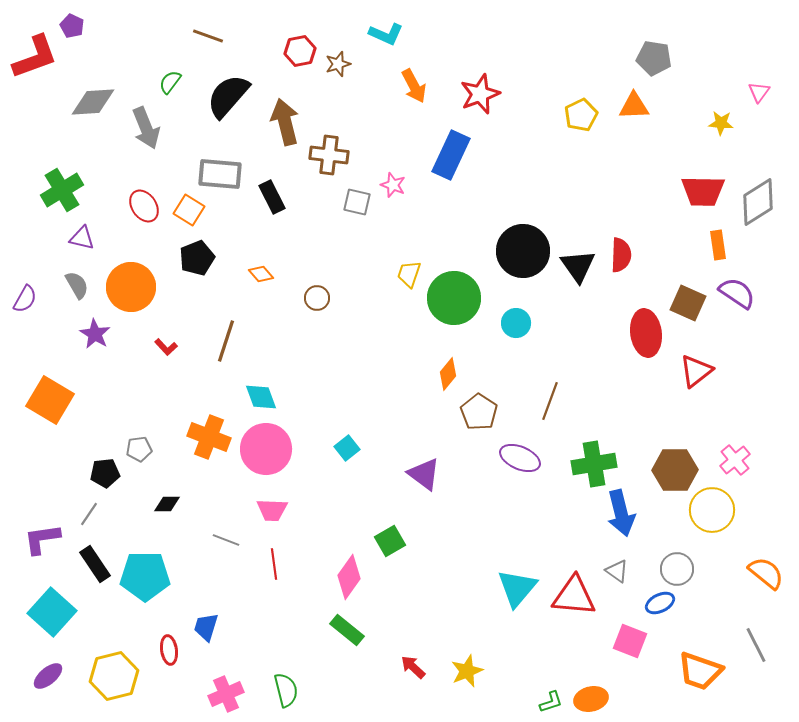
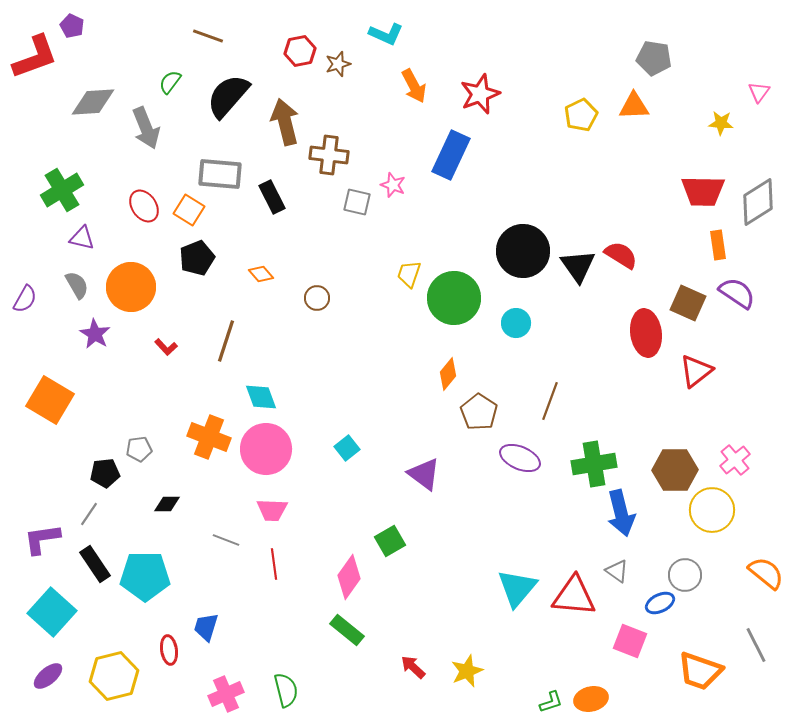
red semicircle at (621, 255): rotated 60 degrees counterclockwise
gray circle at (677, 569): moved 8 px right, 6 px down
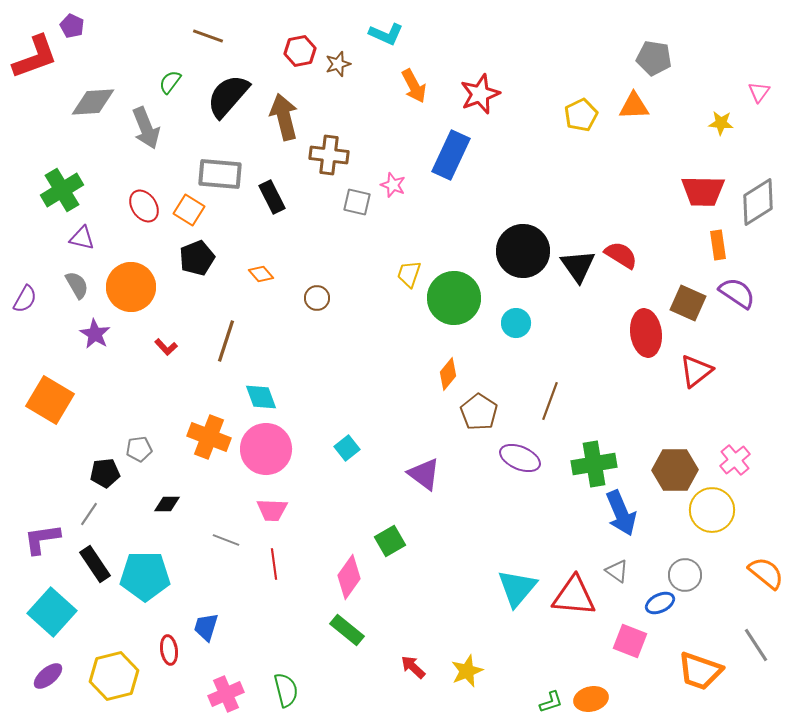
brown arrow at (285, 122): moved 1 px left, 5 px up
blue arrow at (621, 513): rotated 9 degrees counterclockwise
gray line at (756, 645): rotated 6 degrees counterclockwise
